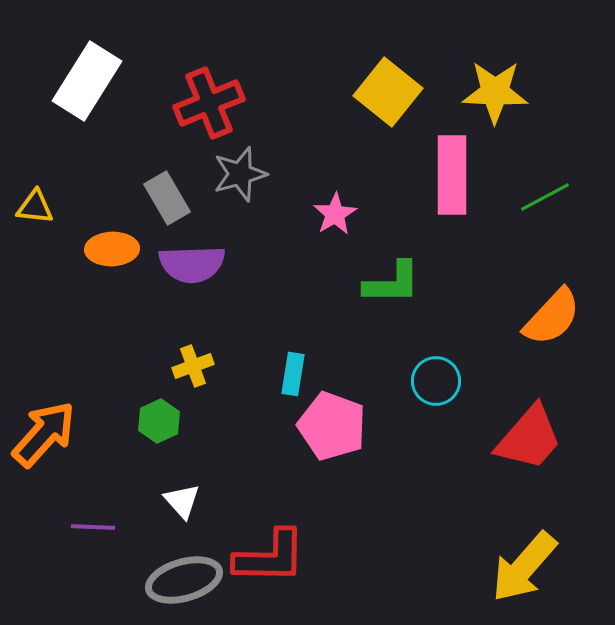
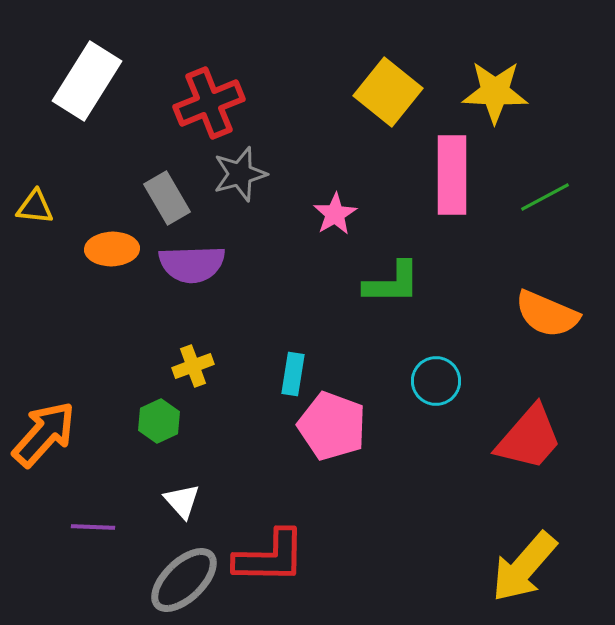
orange semicircle: moved 5 px left, 3 px up; rotated 70 degrees clockwise
gray ellipse: rotated 28 degrees counterclockwise
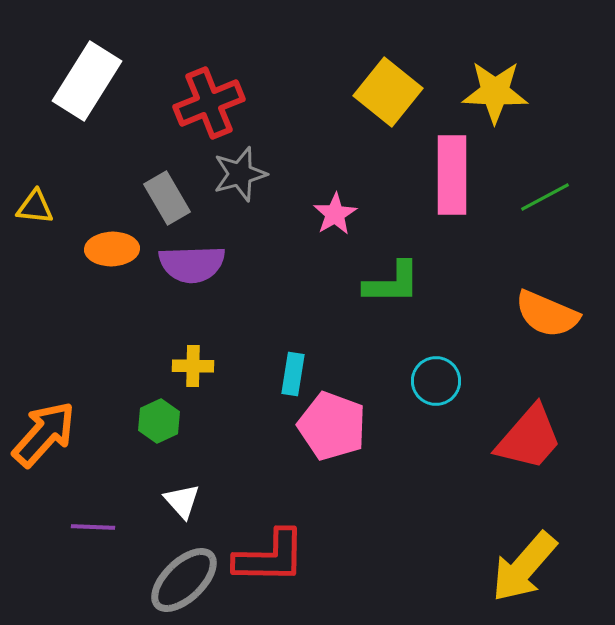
yellow cross: rotated 21 degrees clockwise
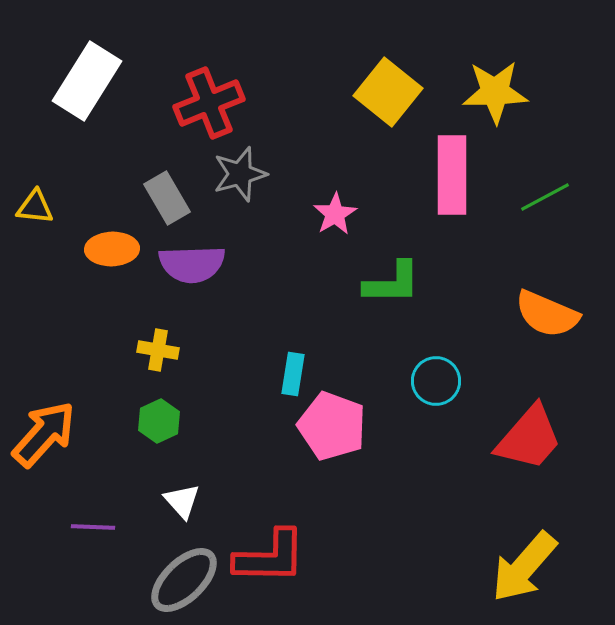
yellow star: rotated 4 degrees counterclockwise
yellow cross: moved 35 px left, 16 px up; rotated 9 degrees clockwise
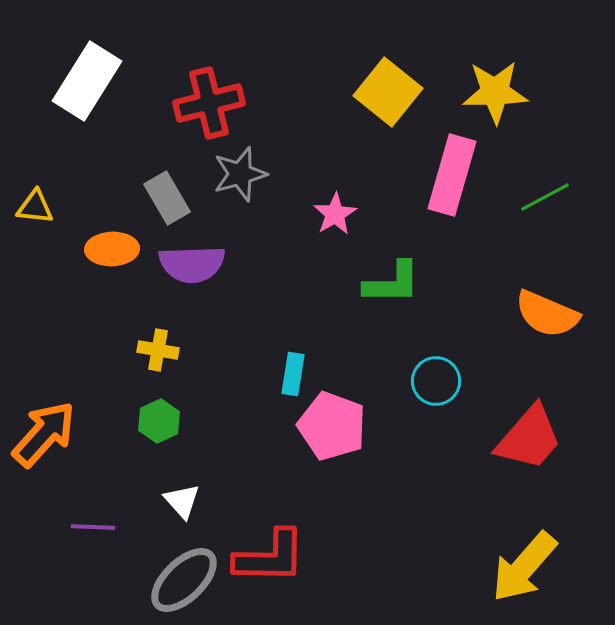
red cross: rotated 8 degrees clockwise
pink rectangle: rotated 16 degrees clockwise
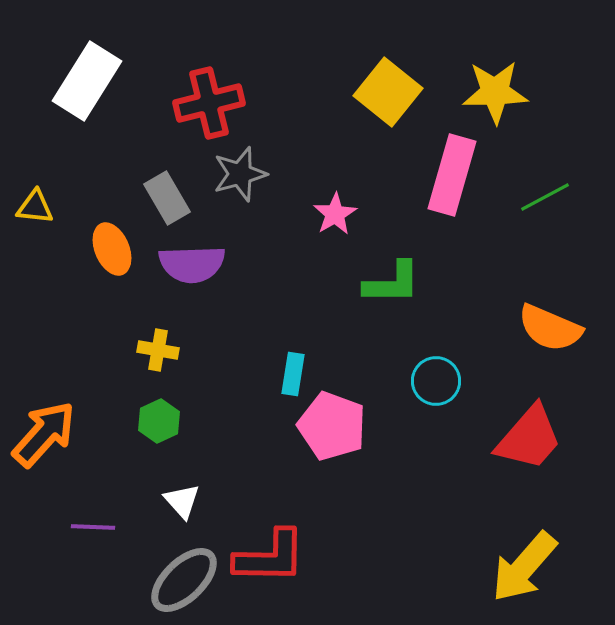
orange ellipse: rotated 69 degrees clockwise
orange semicircle: moved 3 px right, 14 px down
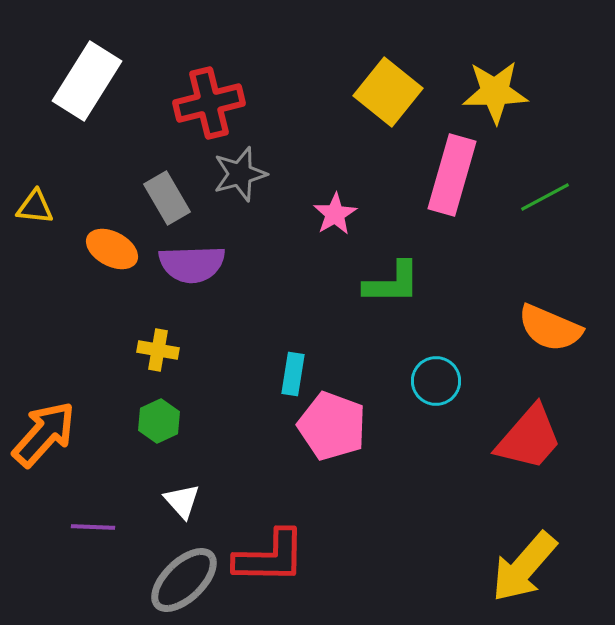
orange ellipse: rotated 39 degrees counterclockwise
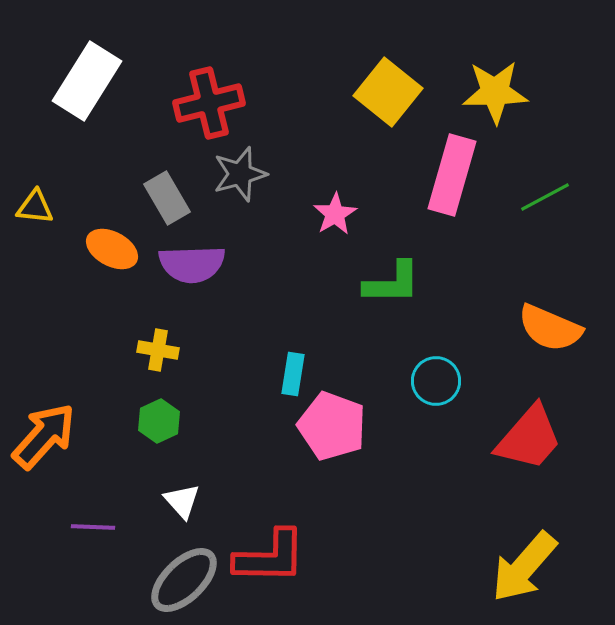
orange arrow: moved 2 px down
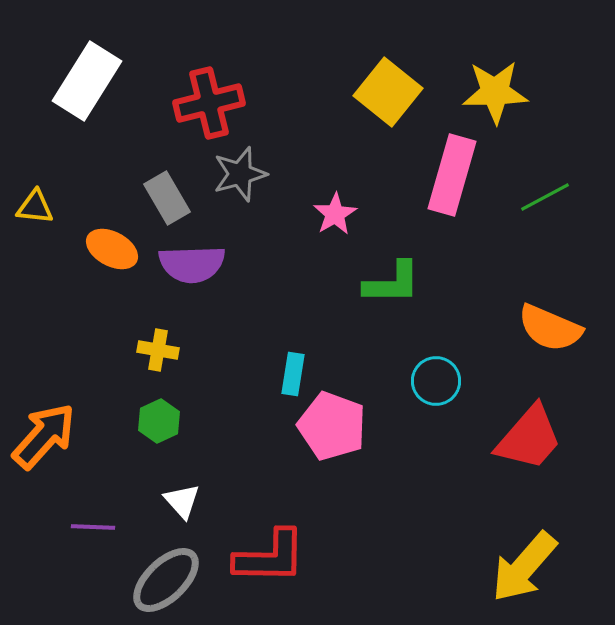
gray ellipse: moved 18 px left
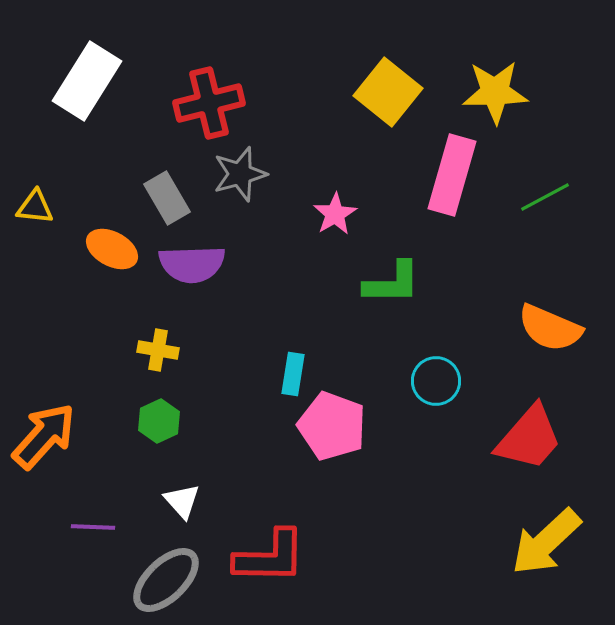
yellow arrow: moved 22 px right, 25 px up; rotated 6 degrees clockwise
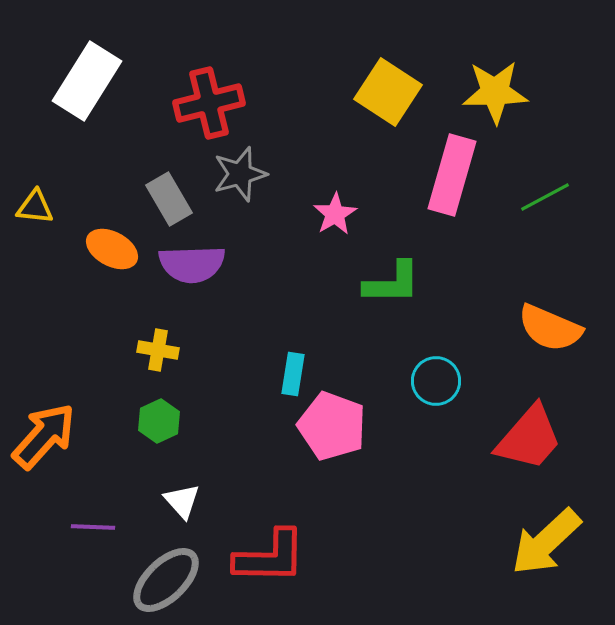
yellow square: rotated 6 degrees counterclockwise
gray rectangle: moved 2 px right, 1 px down
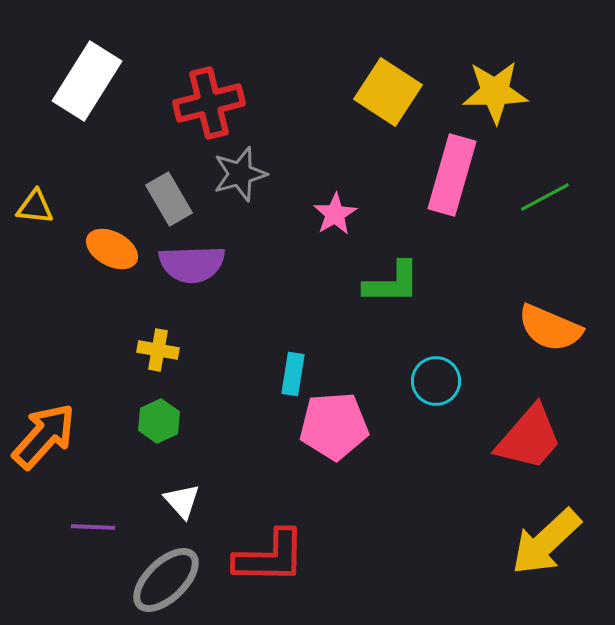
pink pentagon: moved 2 px right; rotated 24 degrees counterclockwise
